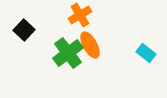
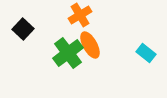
black square: moved 1 px left, 1 px up
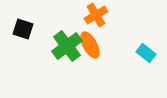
orange cross: moved 16 px right
black square: rotated 25 degrees counterclockwise
green cross: moved 1 px left, 7 px up
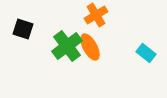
orange ellipse: moved 2 px down
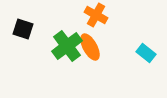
orange cross: rotated 30 degrees counterclockwise
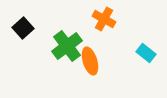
orange cross: moved 8 px right, 4 px down
black square: moved 1 px up; rotated 30 degrees clockwise
orange ellipse: moved 14 px down; rotated 12 degrees clockwise
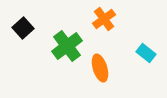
orange cross: rotated 25 degrees clockwise
orange ellipse: moved 10 px right, 7 px down
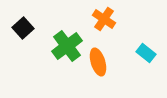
orange cross: rotated 20 degrees counterclockwise
orange ellipse: moved 2 px left, 6 px up
